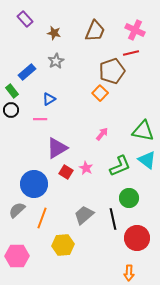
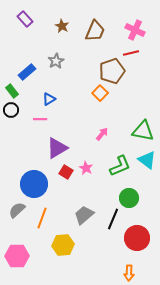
brown star: moved 8 px right, 7 px up; rotated 16 degrees clockwise
black line: rotated 35 degrees clockwise
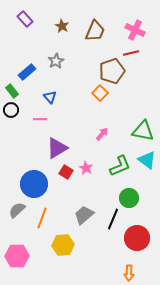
blue triangle: moved 1 px right, 2 px up; rotated 40 degrees counterclockwise
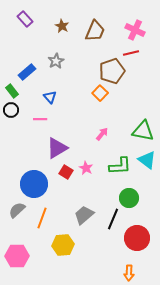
green L-shape: rotated 20 degrees clockwise
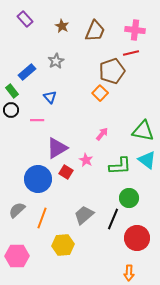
pink cross: rotated 18 degrees counterclockwise
pink line: moved 3 px left, 1 px down
pink star: moved 8 px up
blue circle: moved 4 px right, 5 px up
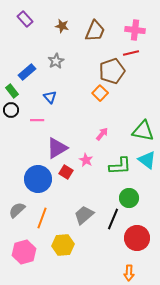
brown star: rotated 16 degrees counterclockwise
pink hexagon: moved 7 px right, 4 px up; rotated 15 degrees counterclockwise
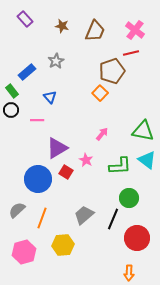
pink cross: rotated 30 degrees clockwise
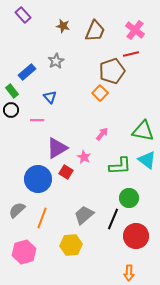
purple rectangle: moved 2 px left, 4 px up
brown star: moved 1 px right
red line: moved 1 px down
pink star: moved 2 px left, 3 px up
red circle: moved 1 px left, 2 px up
yellow hexagon: moved 8 px right
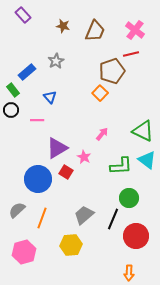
green rectangle: moved 1 px right, 1 px up
green triangle: rotated 15 degrees clockwise
green L-shape: moved 1 px right
